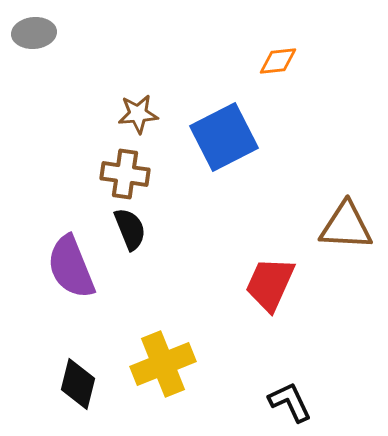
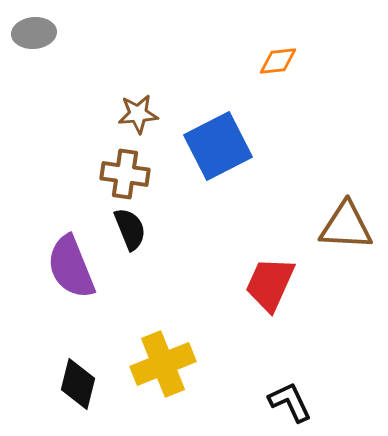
blue square: moved 6 px left, 9 px down
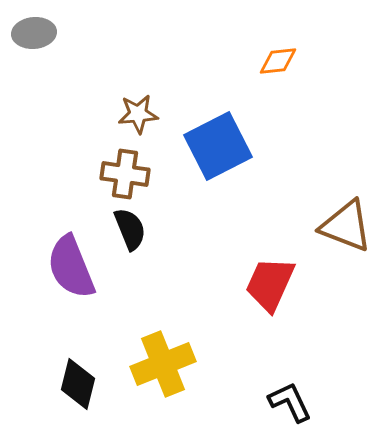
brown triangle: rotated 18 degrees clockwise
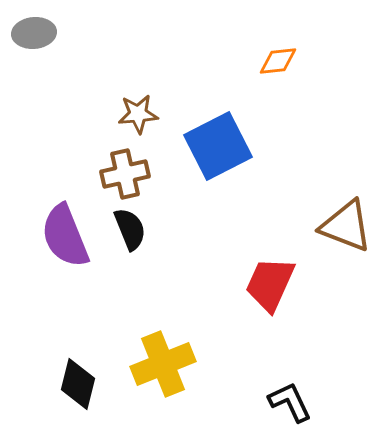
brown cross: rotated 21 degrees counterclockwise
purple semicircle: moved 6 px left, 31 px up
